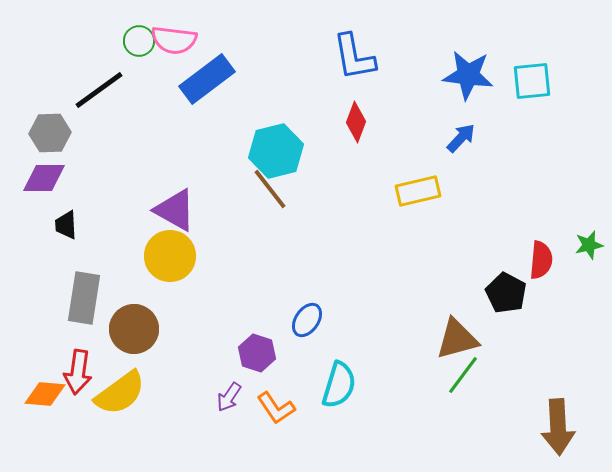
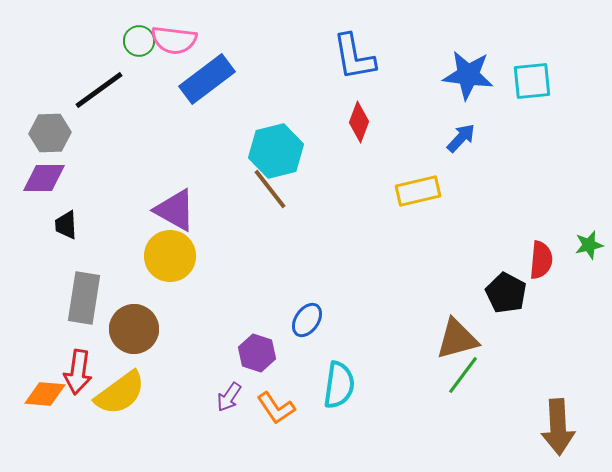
red diamond: moved 3 px right
cyan semicircle: rotated 9 degrees counterclockwise
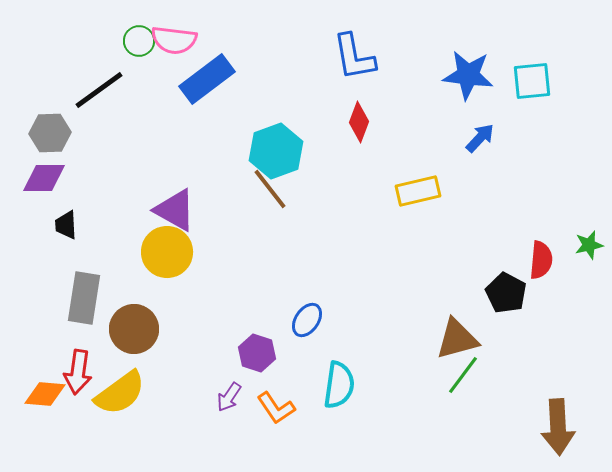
blue arrow: moved 19 px right
cyan hexagon: rotated 6 degrees counterclockwise
yellow circle: moved 3 px left, 4 px up
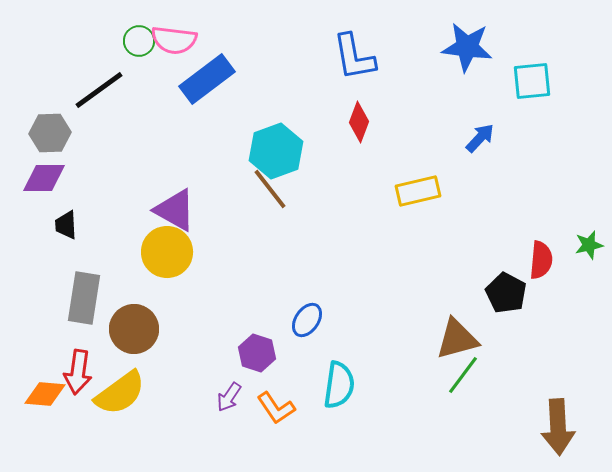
blue star: moved 1 px left, 28 px up
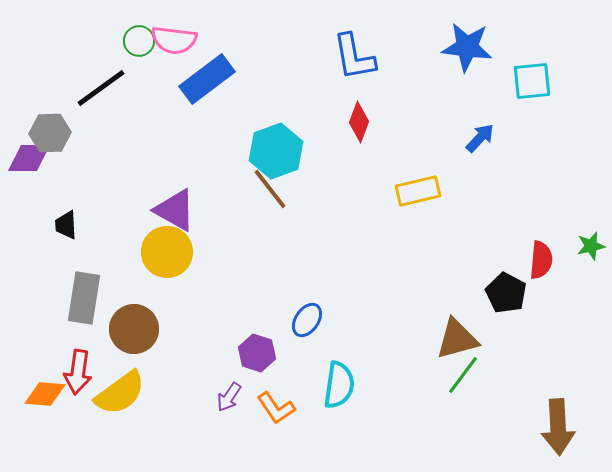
black line: moved 2 px right, 2 px up
purple diamond: moved 15 px left, 20 px up
green star: moved 2 px right, 1 px down
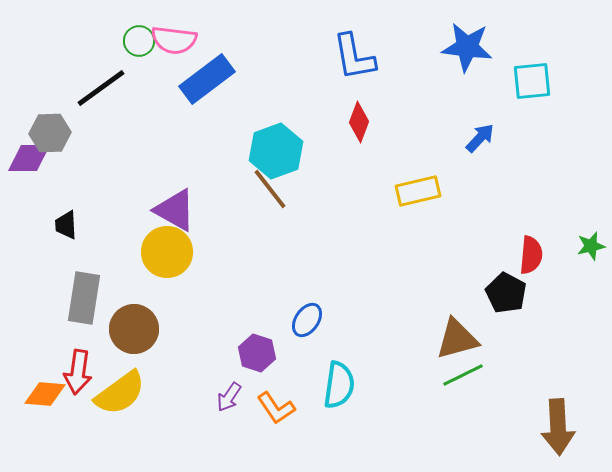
red semicircle: moved 10 px left, 5 px up
green line: rotated 27 degrees clockwise
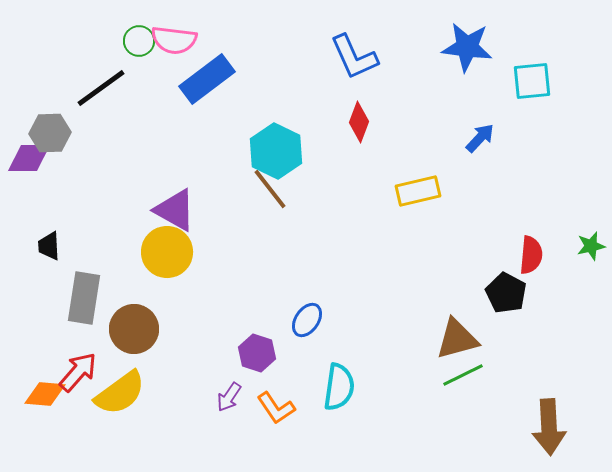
blue L-shape: rotated 14 degrees counterclockwise
cyan hexagon: rotated 14 degrees counterclockwise
black trapezoid: moved 17 px left, 21 px down
red arrow: rotated 147 degrees counterclockwise
cyan semicircle: moved 2 px down
brown arrow: moved 9 px left
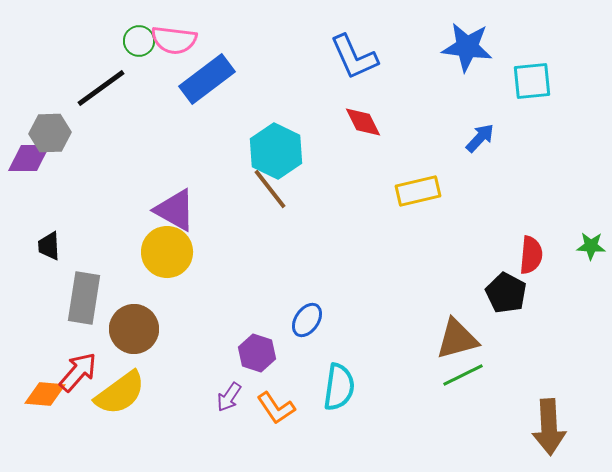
red diamond: moved 4 px right; rotated 48 degrees counterclockwise
green star: rotated 16 degrees clockwise
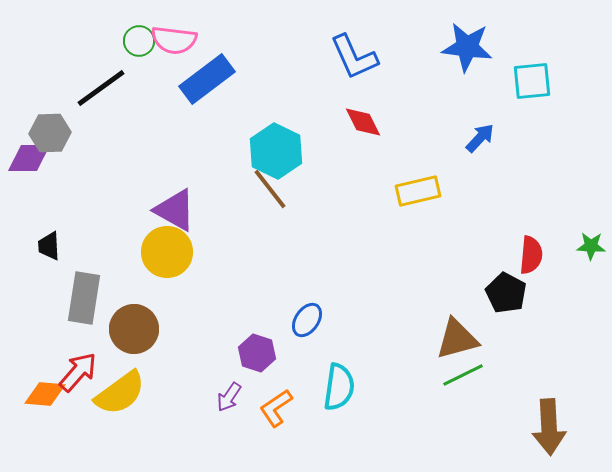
orange L-shape: rotated 90 degrees clockwise
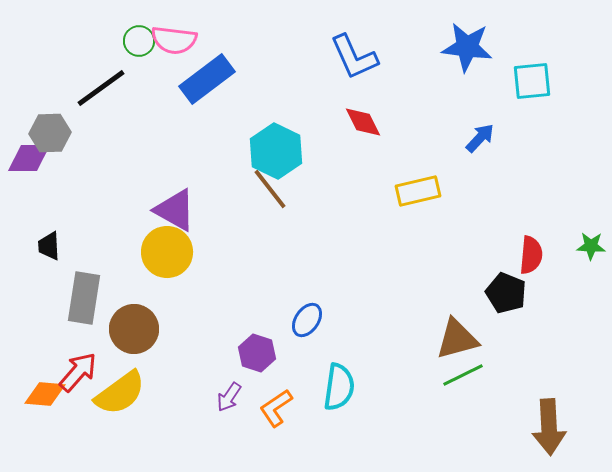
black pentagon: rotated 6 degrees counterclockwise
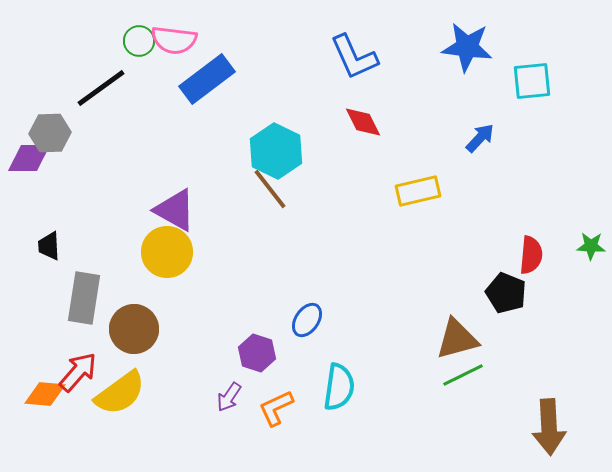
orange L-shape: rotated 9 degrees clockwise
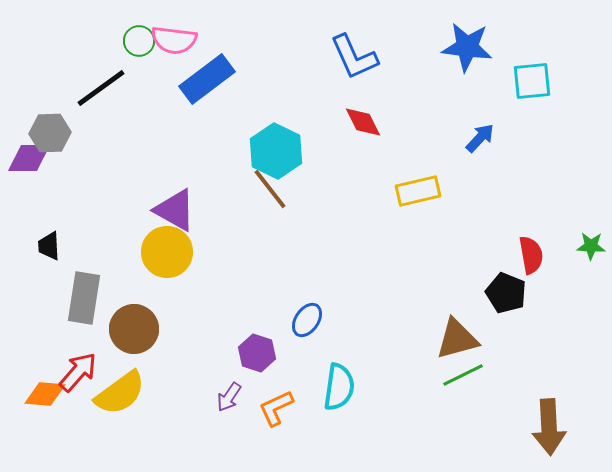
red semicircle: rotated 15 degrees counterclockwise
